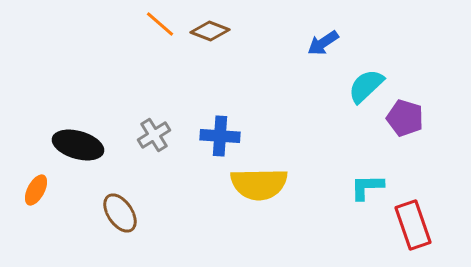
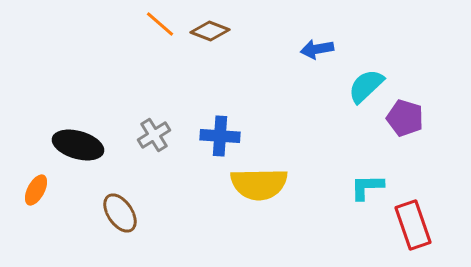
blue arrow: moved 6 px left, 6 px down; rotated 24 degrees clockwise
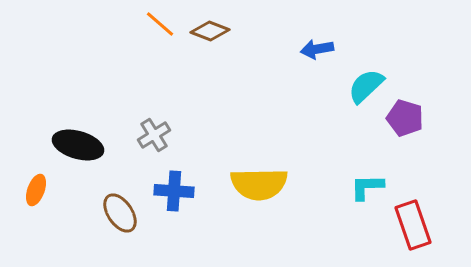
blue cross: moved 46 px left, 55 px down
orange ellipse: rotated 8 degrees counterclockwise
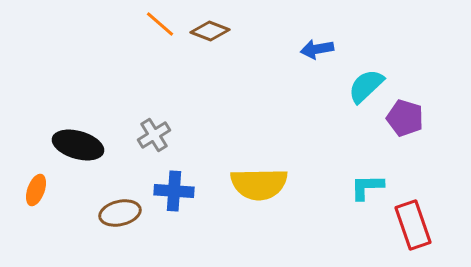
brown ellipse: rotated 69 degrees counterclockwise
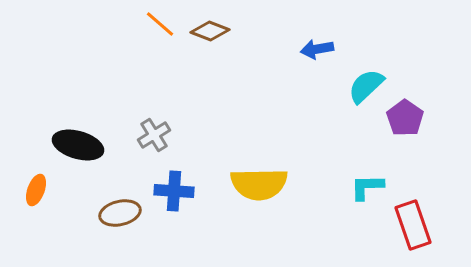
purple pentagon: rotated 18 degrees clockwise
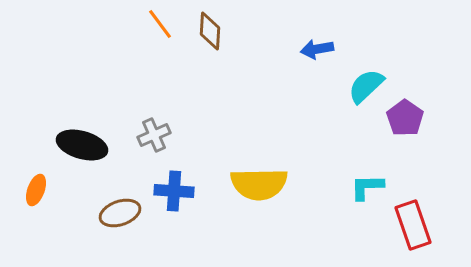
orange line: rotated 12 degrees clockwise
brown diamond: rotated 72 degrees clockwise
gray cross: rotated 8 degrees clockwise
black ellipse: moved 4 px right
brown ellipse: rotated 6 degrees counterclockwise
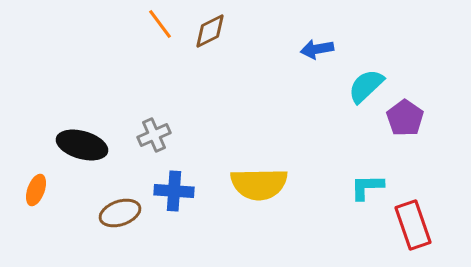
brown diamond: rotated 60 degrees clockwise
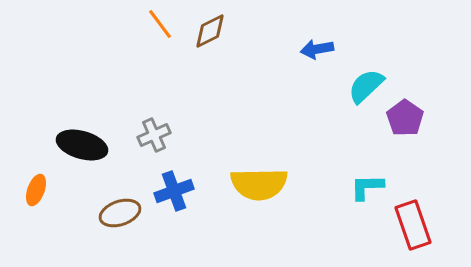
blue cross: rotated 24 degrees counterclockwise
